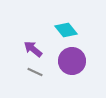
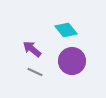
purple arrow: moved 1 px left
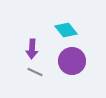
purple arrow: rotated 126 degrees counterclockwise
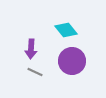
purple arrow: moved 1 px left
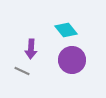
purple circle: moved 1 px up
gray line: moved 13 px left, 1 px up
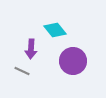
cyan diamond: moved 11 px left
purple circle: moved 1 px right, 1 px down
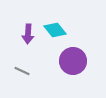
purple arrow: moved 3 px left, 15 px up
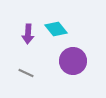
cyan diamond: moved 1 px right, 1 px up
gray line: moved 4 px right, 2 px down
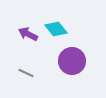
purple arrow: rotated 114 degrees clockwise
purple circle: moved 1 px left
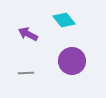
cyan diamond: moved 8 px right, 9 px up
gray line: rotated 28 degrees counterclockwise
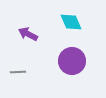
cyan diamond: moved 7 px right, 2 px down; rotated 15 degrees clockwise
gray line: moved 8 px left, 1 px up
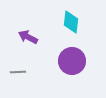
cyan diamond: rotated 30 degrees clockwise
purple arrow: moved 3 px down
